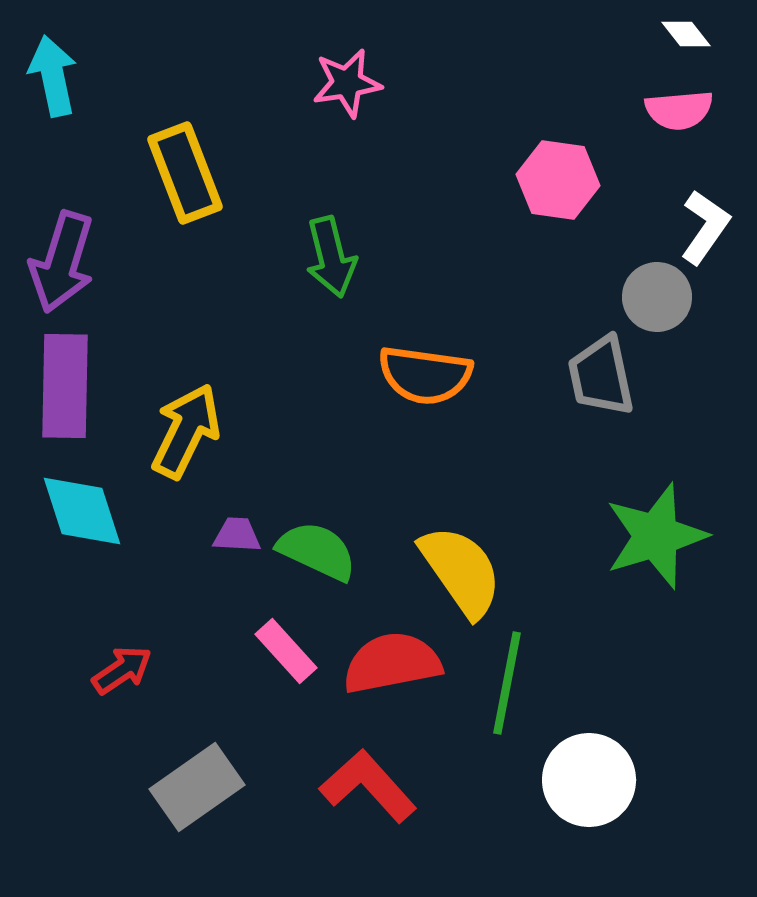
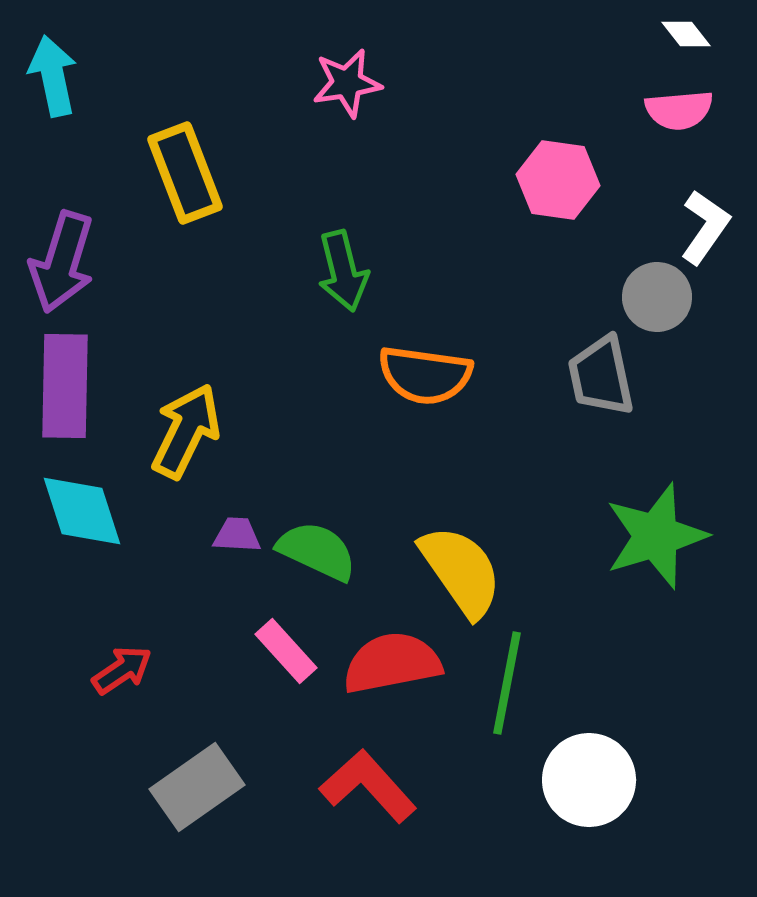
green arrow: moved 12 px right, 14 px down
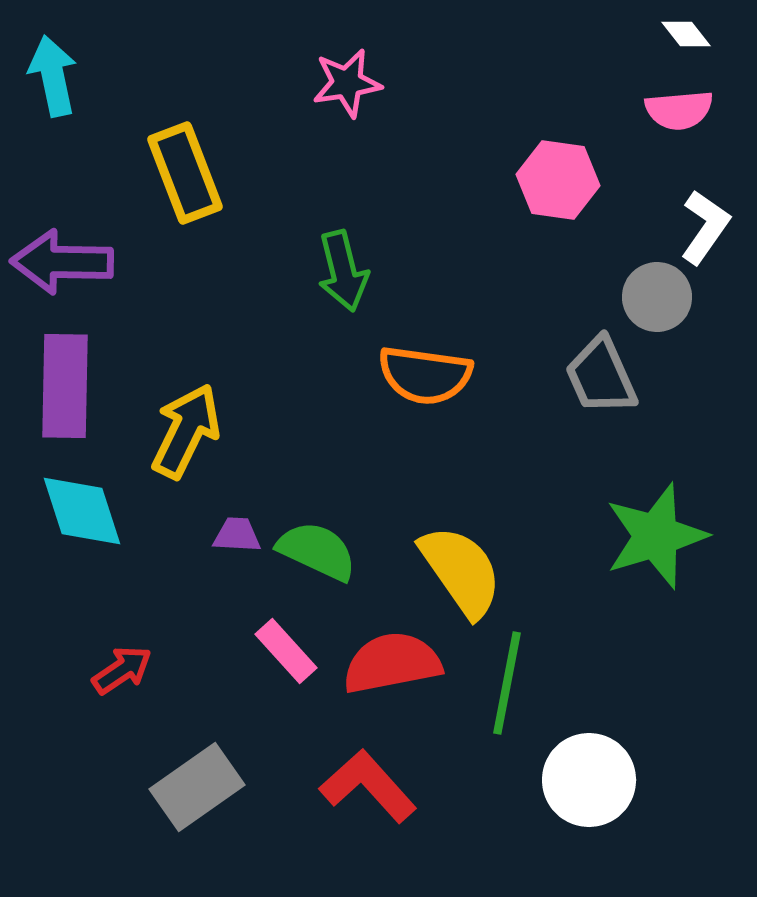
purple arrow: rotated 74 degrees clockwise
gray trapezoid: rotated 12 degrees counterclockwise
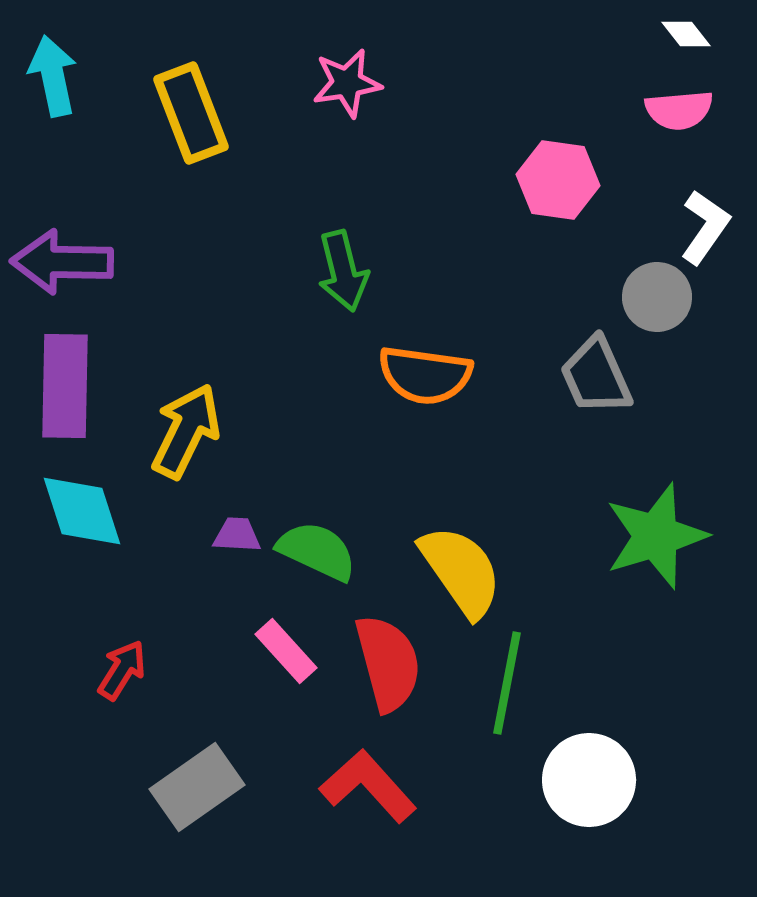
yellow rectangle: moved 6 px right, 60 px up
gray trapezoid: moved 5 px left
red semicircle: moved 4 px left; rotated 86 degrees clockwise
red arrow: rotated 24 degrees counterclockwise
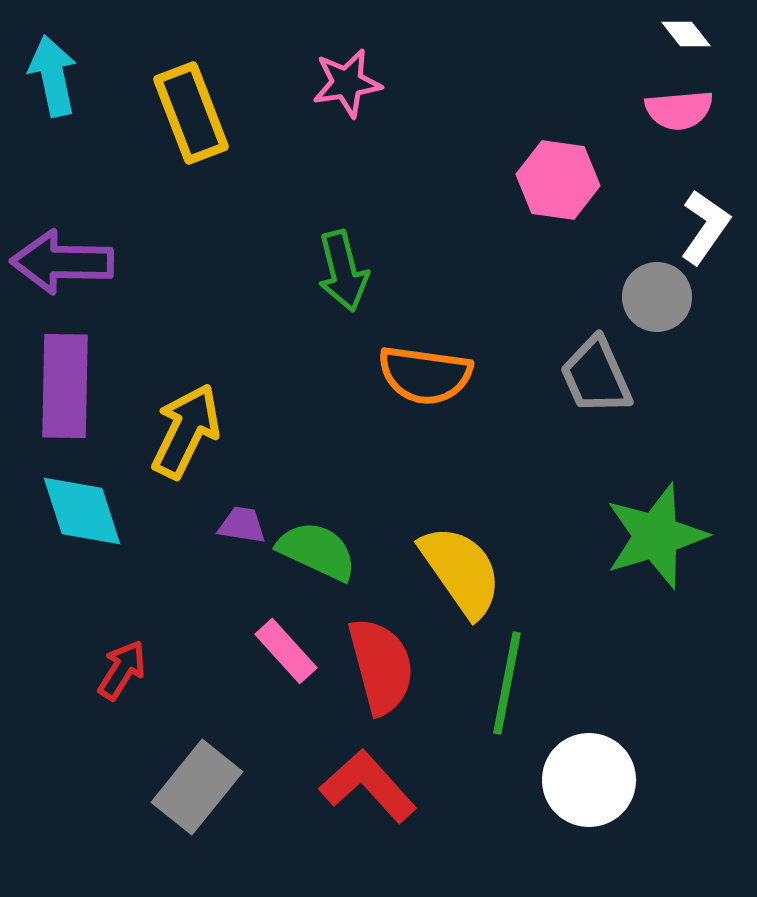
purple trapezoid: moved 5 px right, 10 px up; rotated 6 degrees clockwise
red semicircle: moved 7 px left, 3 px down
gray rectangle: rotated 16 degrees counterclockwise
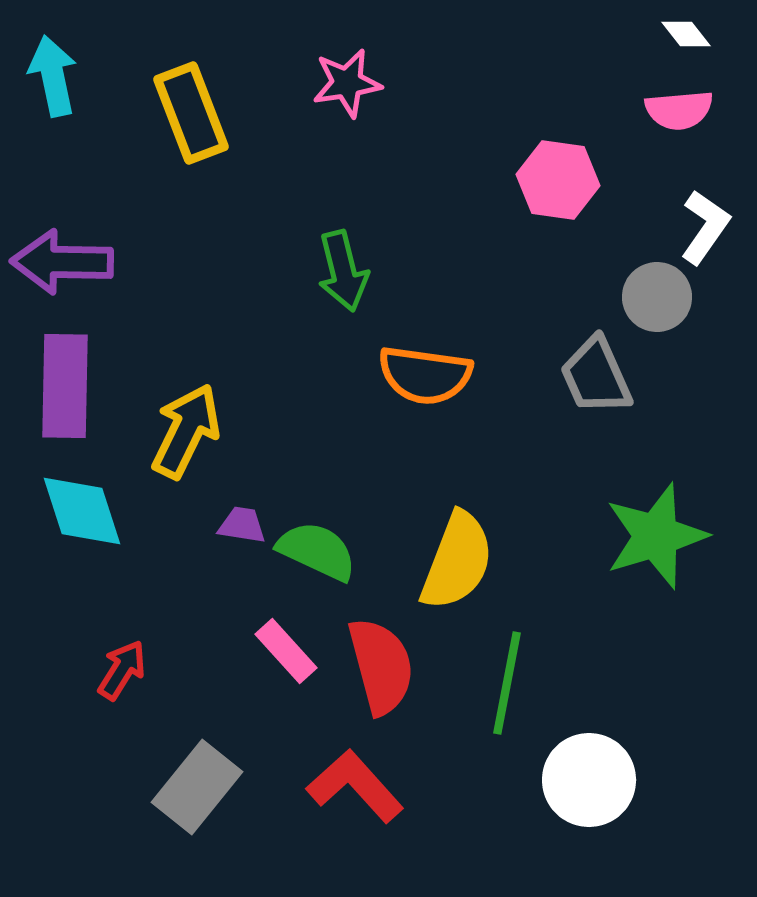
yellow semicircle: moved 4 px left, 10 px up; rotated 56 degrees clockwise
red L-shape: moved 13 px left
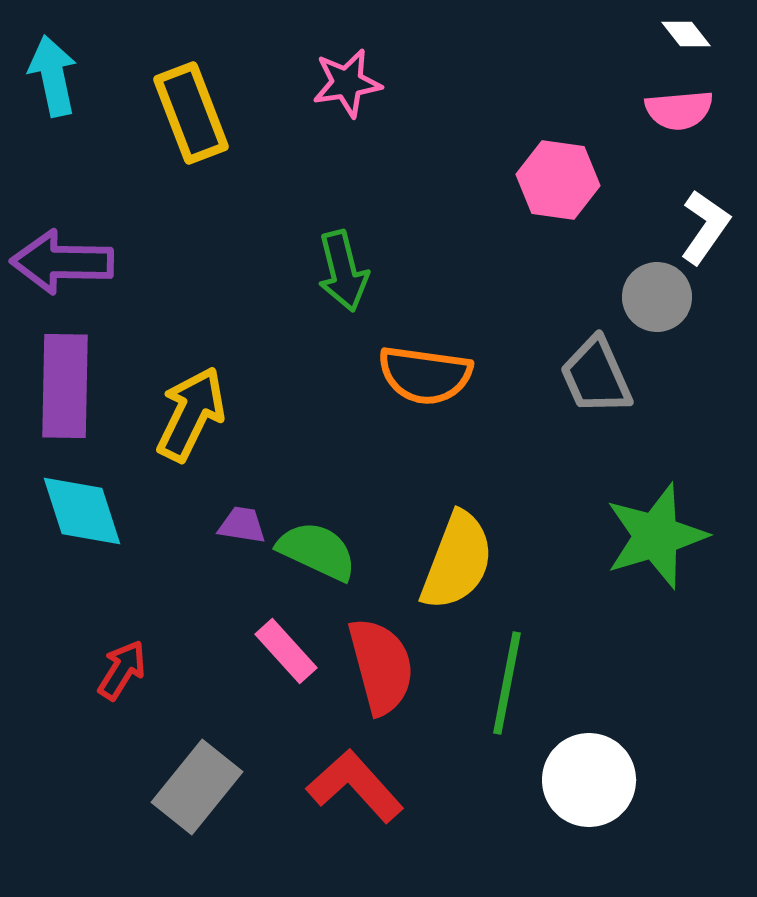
yellow arrow: moved 5 px right, 17 px up
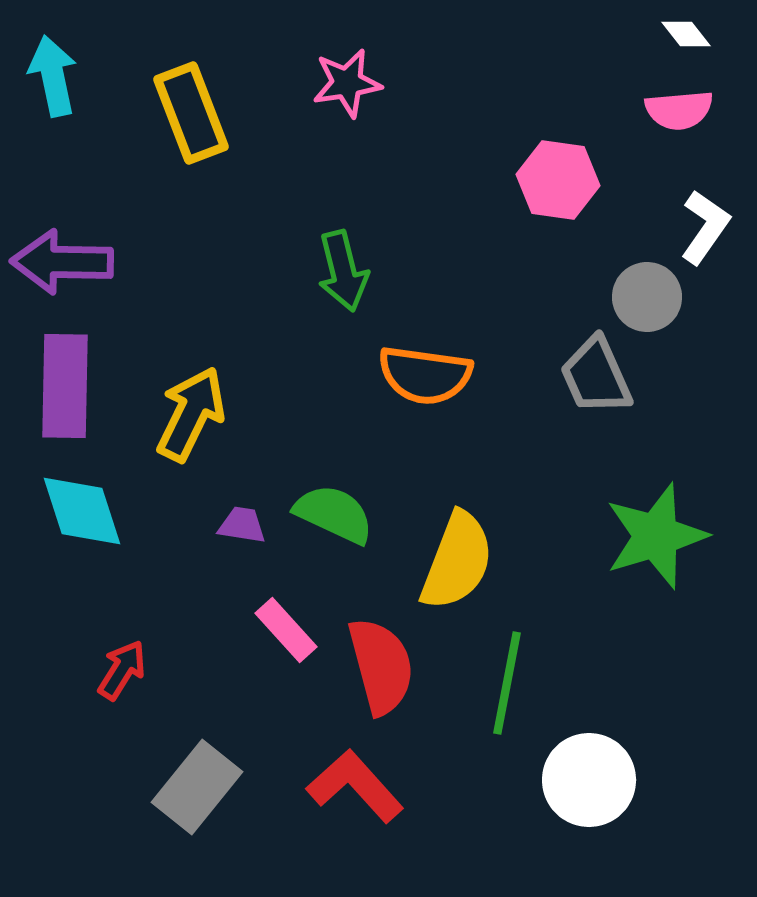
gray circle: moved 10 px left
green semicircle: moved 17 px right, 37 px up
pink rectangle: moved 21 px up
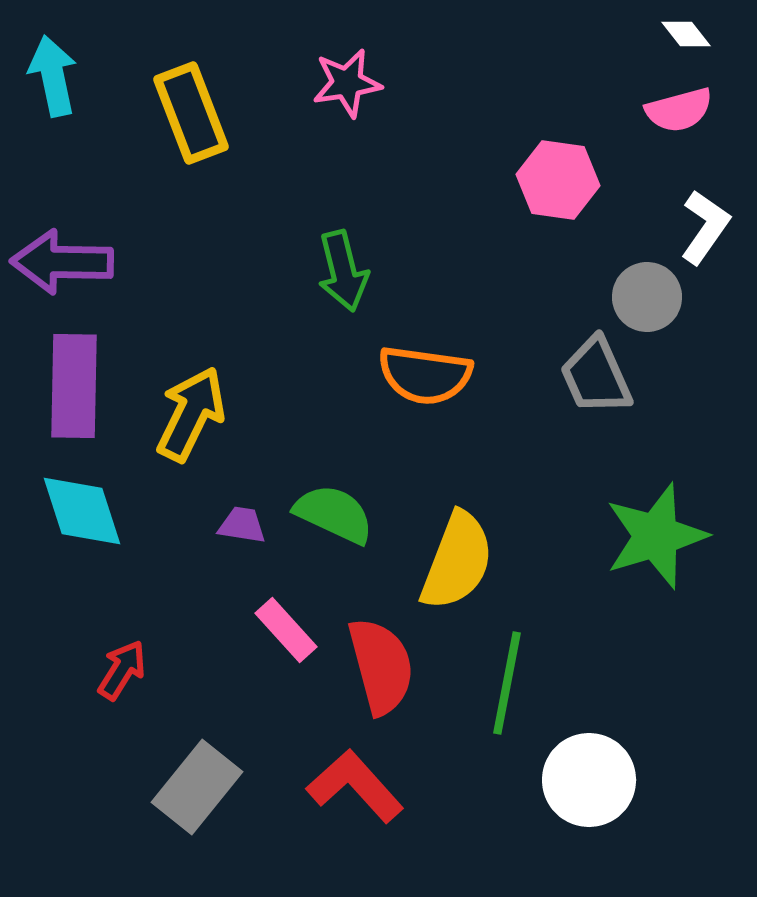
pink semicircle: rotated 10 degrees counterclockwise
purple rectangle: moved 9 px right
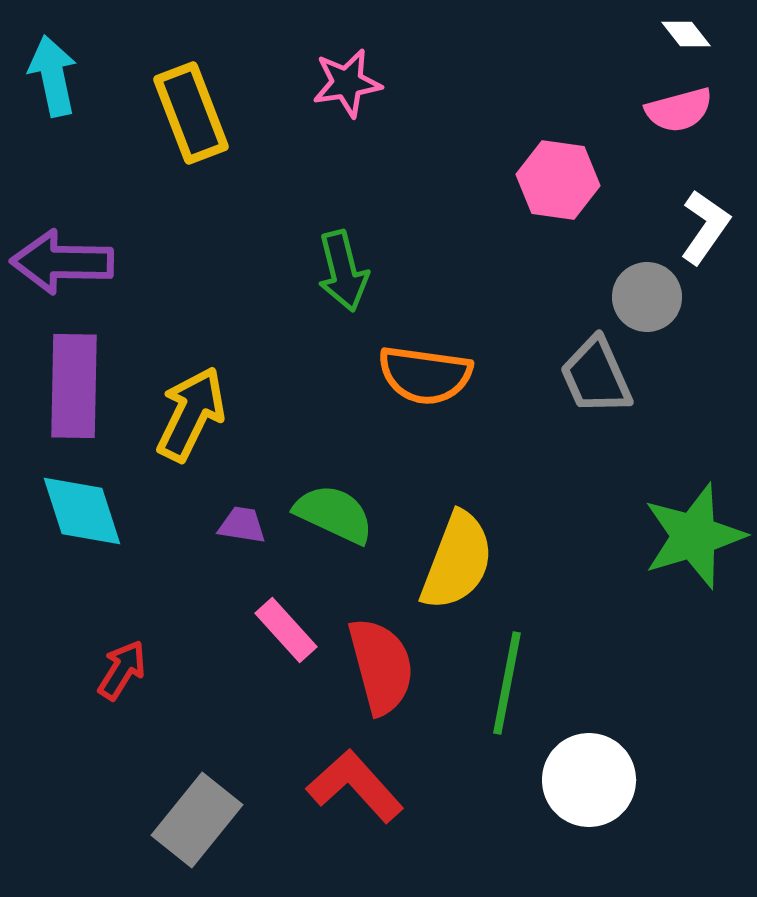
green star: moved 38 px right
gray rectangle: moved 33 px down
